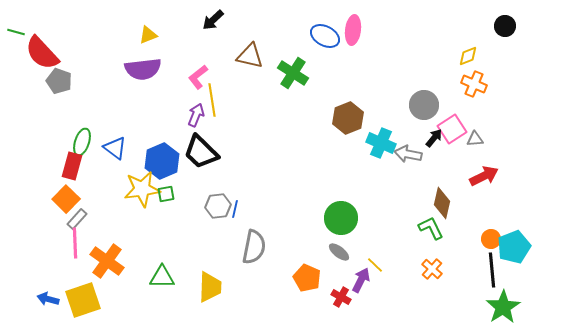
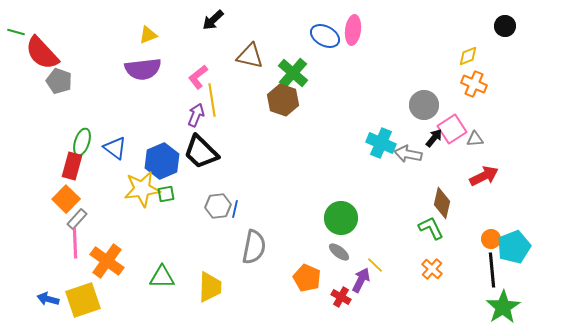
green cross at (293, 73): rotated 8 degrees clockwise
brown hexagon at (348, 118): moved 65 px left, 18 px up; rotated 20 degrees counterclockwise
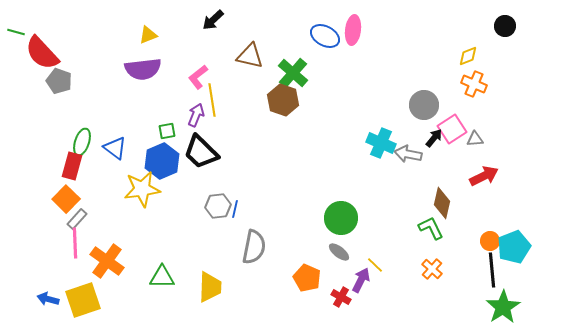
green square at (166, 194): moved 1 px right, 63 px up
orange circle at (491, 239): moved 1 px left, 2 px down
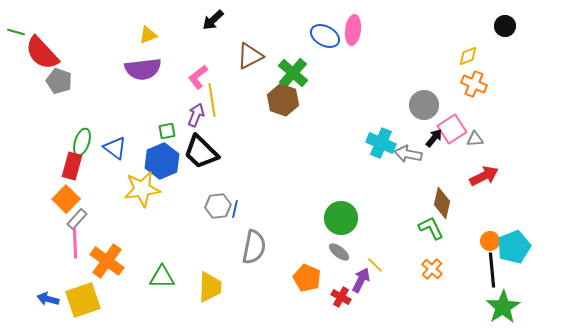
brown triangle at (250, 56): rotated 40 degrees counterclockwise
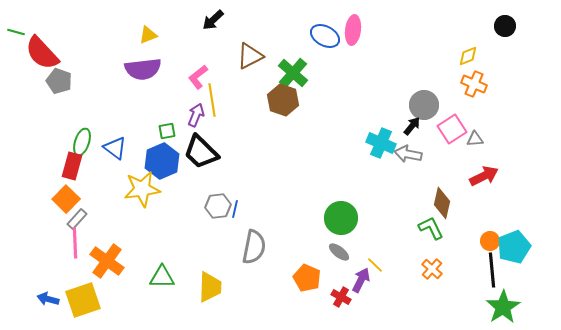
black arrow at (434, 138): moved 22 px left, 12 px up
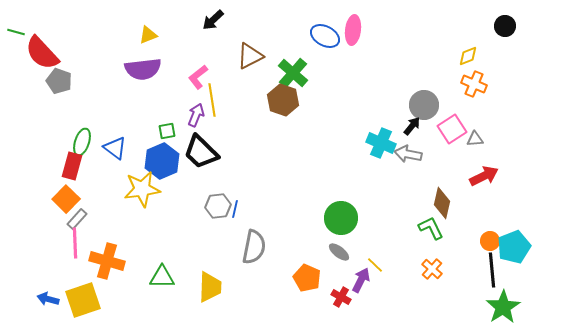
orange cross at (107, 261): rotated 20 degrees counterclockwise
